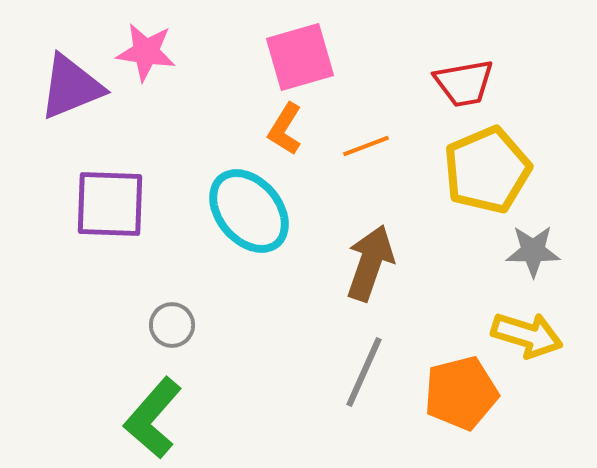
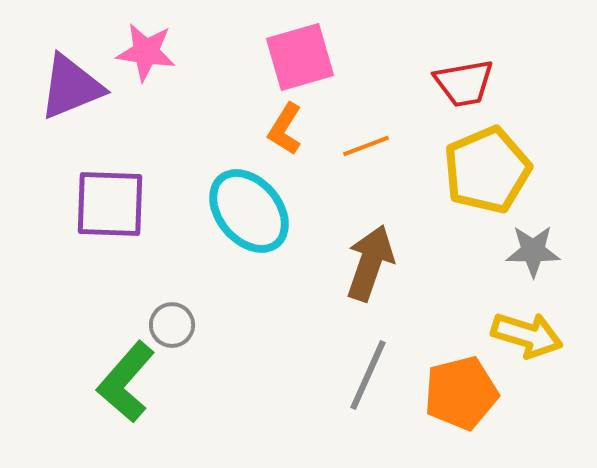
gray line: moved 4 px right, 3 px down
green L-shape: moved 27 px left, 36 px up
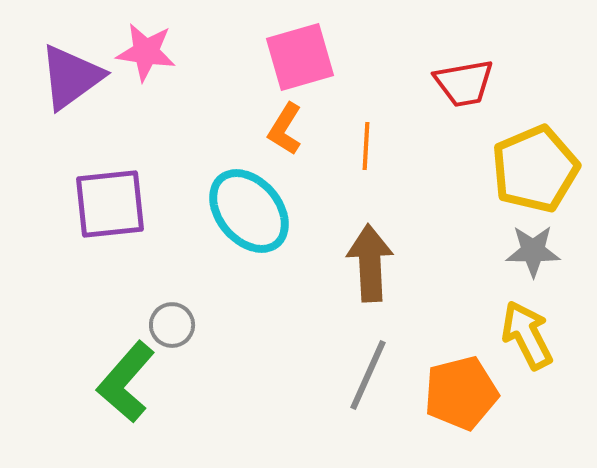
purple triangle: moved 10 px up; rotated 14 degrees counterclockwise
orange line: rotated 66 degrees counterclockwise
yellow pentagon: moved 48 px right, 1 px up
purple square: rotated 8 degrees counterclockwise
brown arrow: rotated 22 degrees counterclockwise
yellow arrow: rotated 134 degrees counterclockwise
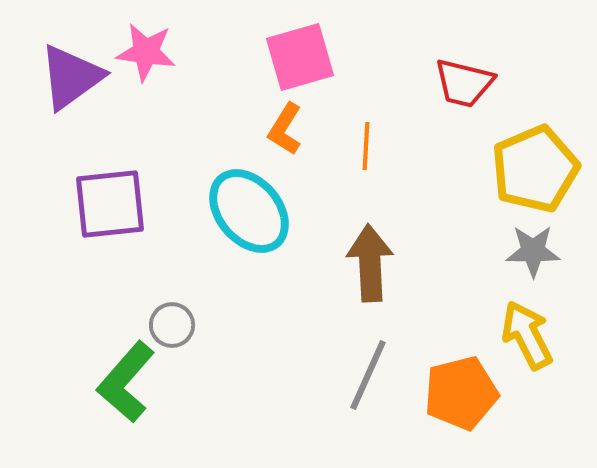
red trapezoid: rotated 24 degrees clockwise
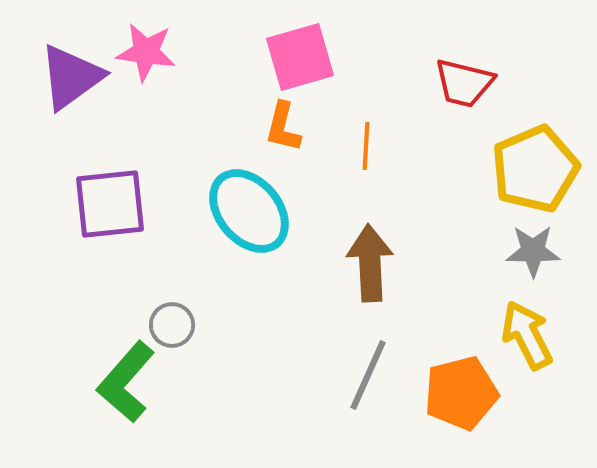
orange L-shape: moved 2 px left, 2 px up; rotated 18 degrees counterclockwise
